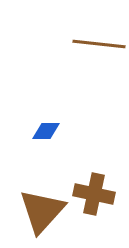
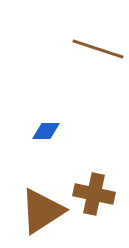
brown line: moved 1 px left, 5 px down; rotated 12 degrees clockwise
brown triangle: rotated 15 degrees clockwise
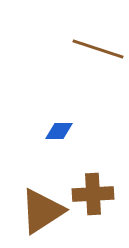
blue diamond: moved 13 px right
brown cross: moved 1 px left; rotated 15 degrees counterclockwise
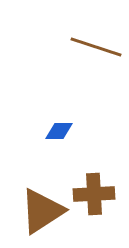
brown line: moved 2 px left, 2 px up
brown cross: moved 1 px right
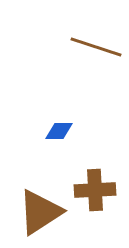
brown cross: moved 1 px right, 4 px up
brown triangle: moved 2 px left, 1 px down
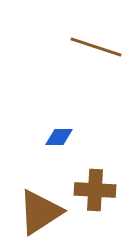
blue diamond: moved 6 px down
brown cross: rotated 6 degrees clockwise
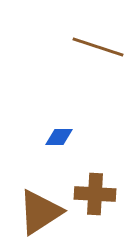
brown line: moved 2 px right
brown cross: moved 4 px down
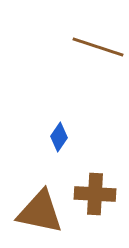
blue diamond: rotated 56 degrees counterclockwise
brown triangle: rotated 45 degrees clockwise
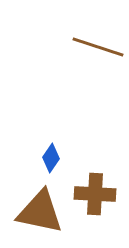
blue diamond: moved 8 px left, 21 px down
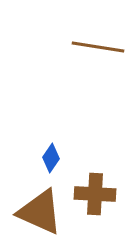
brown line: rotated 9 degrees counterclockwise
brown triangle: rotated 12 degrees clockwise
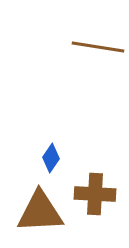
brown triangle: rotated 27 degrees counterclockwise
